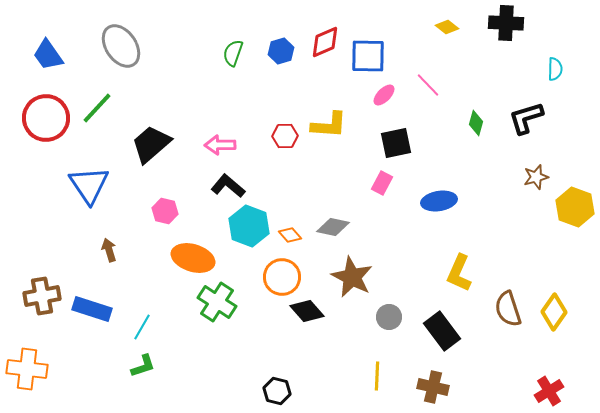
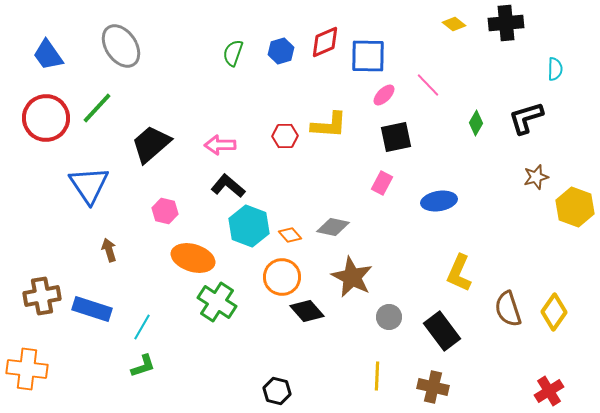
black cross at (506, 23): rotated 8 degrees counterclockwise
yellow diamond at (447, 27): moved 7 px right, 3 px up
green diamond at (476, 123): rotated 15 degrees clockwise
black square at (396, 143): moved 6 px up
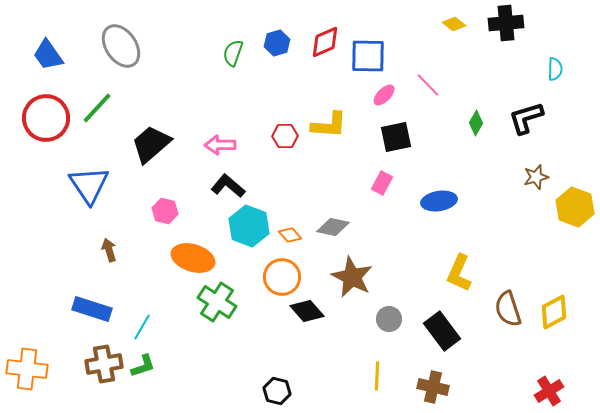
blue hexagon at (281, 51): moved 4 px left, 8 px up
brown cross at (42, 296): moved 62 px right, 68 px down
yellow diamond at (554, 312): rotated 27 degrees clockwise
gray circle at (389, 317): moved 2 px down
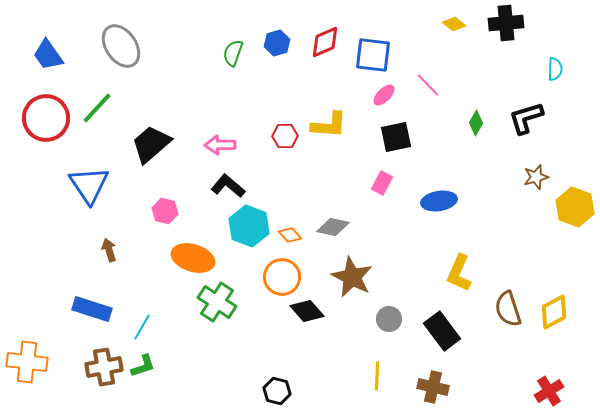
blue square at (368, 56): moved 5 px right, 1 px up; rotated 6 degrees clockwise
brown cross at (104, 364): moved 3 px down
orange cross at (27, 369): moved 7 px up
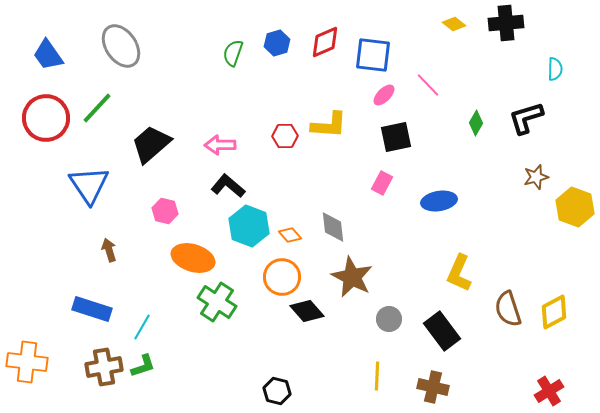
gray diamond at (333, 227): rotated 72 degrees clockwise
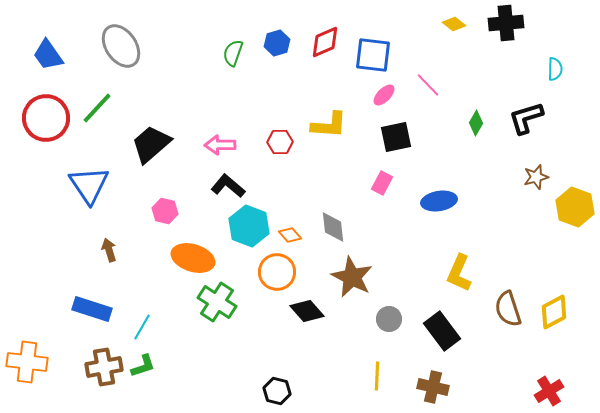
red hexagon at (285, 136): moved 5 px left, 6 px down
orange circle at (282, 277): moved 5 px left, 5 px up
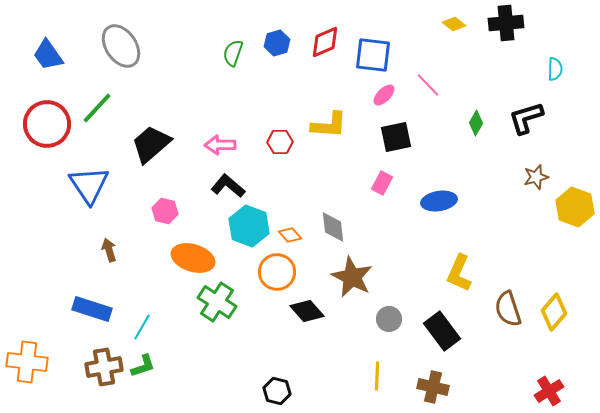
red circle at (46, 118): moved 1 px right, 6 px down
yellow diamond at (554, 312): rotated 21 degrees counterclockwise
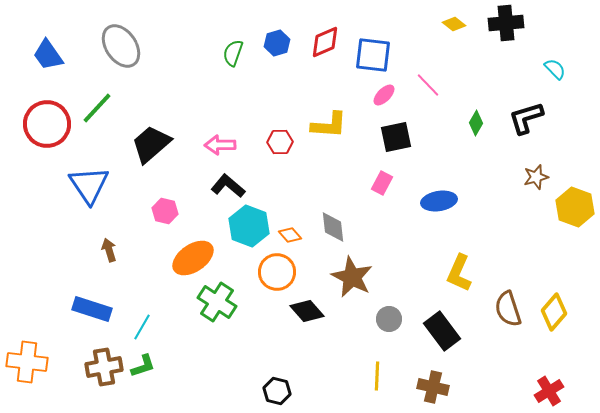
cyan semicircle at (555, 69): rotated 45 degrees counterclockwise
orange ellipse at (193, 258): rotated 51 degrees counterclockwise
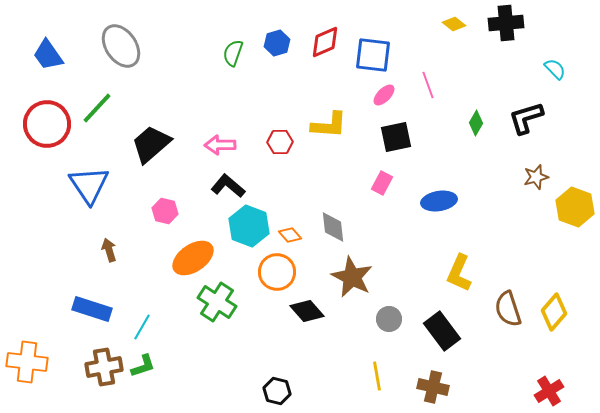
pink line at (428, 85): rotated 24 degrees clockwise
yellow line at (377, 376): rotated 12 degrees counterclockwise
